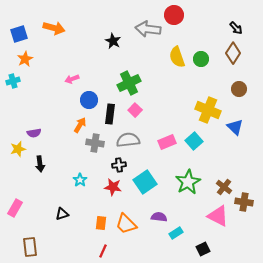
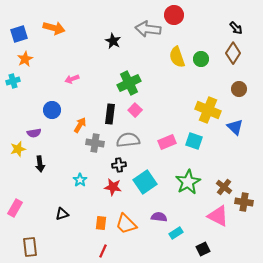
blue circle at (89, 100): moved 37 px left, 10 px down
cyan square at (194, 141): rotated 30 degrees counterclockwise
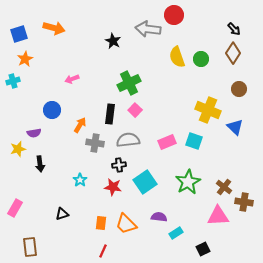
black arrow at (236, 28): moved 2 px left, 1 px down
pink triangle at (218, 216): rotated 30 degrees counterclockwise
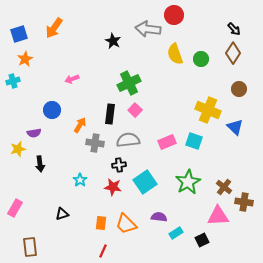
orange arrow at (54, 28): rotated 110 degrees clockwise
yellow semicircle at (177, 57): moved 2 px left, 3 px up
black square at (203, 249): moved 1 px left, 9 px up
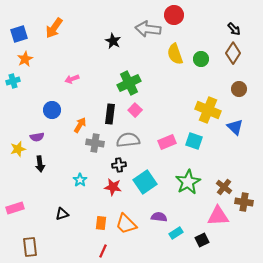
purple semicircle at (34, 133): moved 3 px right, 4 px down
pink rectangle at (15, 208): rotated 42 degrees clockwise
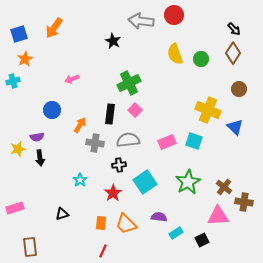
gray arrow at (148, 29): moved 7 px left, 8 px up
black arrow at (40, 164): moved 6 px up
red star at (113, 187): moved 6 px down; rotated 30 degrees clockwise
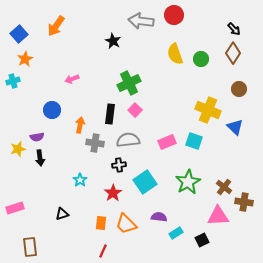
orange arrow at (54, 28): moved 2 px right, 2 px up
blue square at (19, 34): rotated 24 degrees counterclockwise
orange arrow at (80, 125): rotated 21 degrees counterclockwise
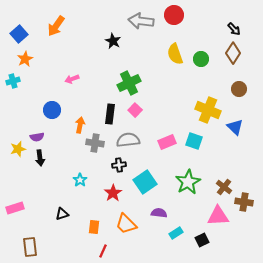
purple semicircle at (159, 217): moved 4 px up
orange rectangle at (101, 223): moved 7 px left, 4 px down
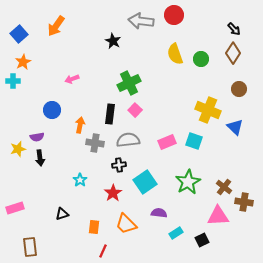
orange star at (25, 59): moved 2 px left, 3 px down
cyan cross at (13, 81): rotated 16 degrees clockwise
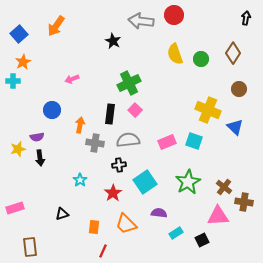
black arrow at (234, 29): moved 12 px right, 11 px up; rotated 128 degrees counterclockwise
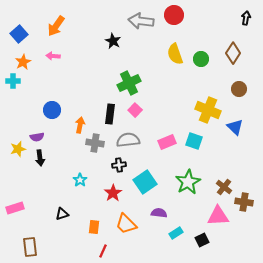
pink arrow at (72, 79): moved 19 px left, 23 px up; rotated 24 degrees clockwise
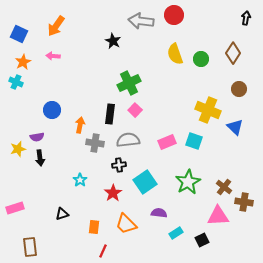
blue square at (19, 34): rotated 24 degrees counterclockwise
cyan cross at (13, 81): moved 3 px right, 1 px down; rotated 24 degrees clockwise
